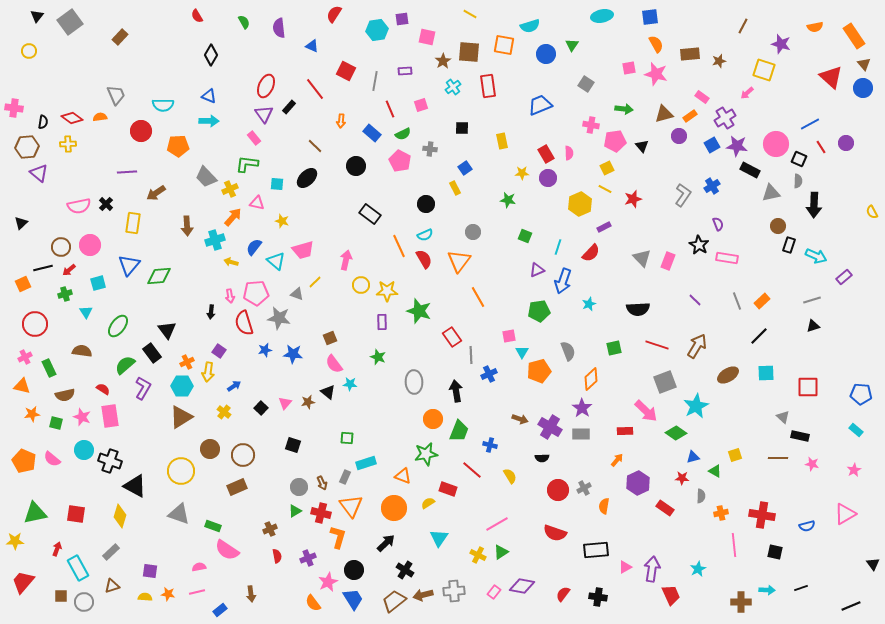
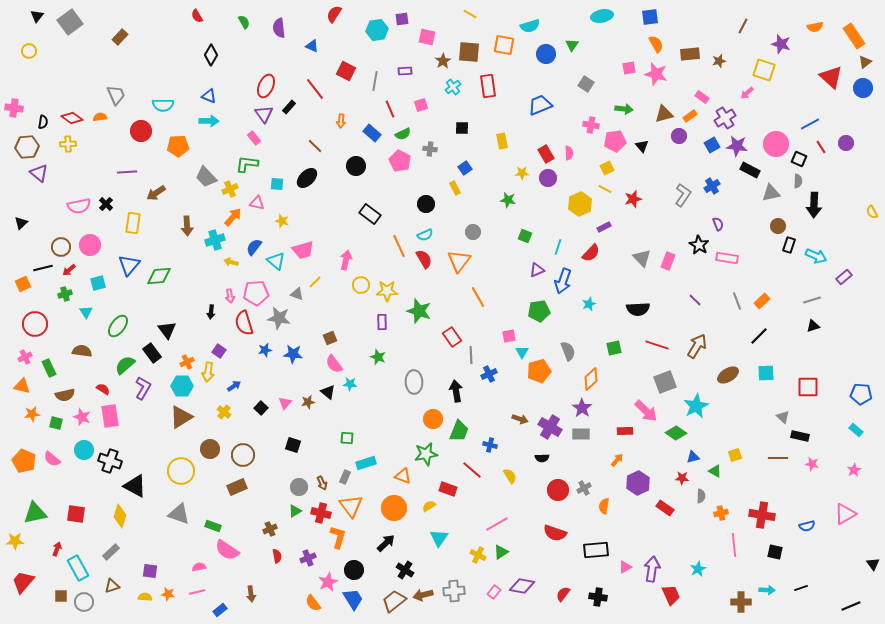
brown triangle at (864, 64): moved 1 px right, 2 px up; rotated 32 degrees clockwise
yellow semicircle at (428, 503): moved 1 px right, 3 px down
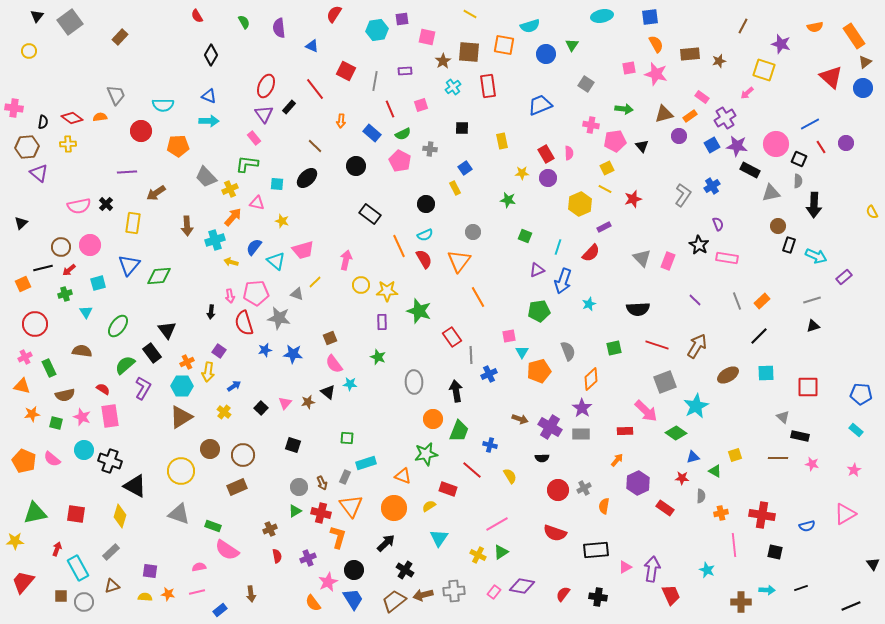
cyan star at (698, 569): moved 9 px right, 1 px down; rotated 21 degrees counterclockwise
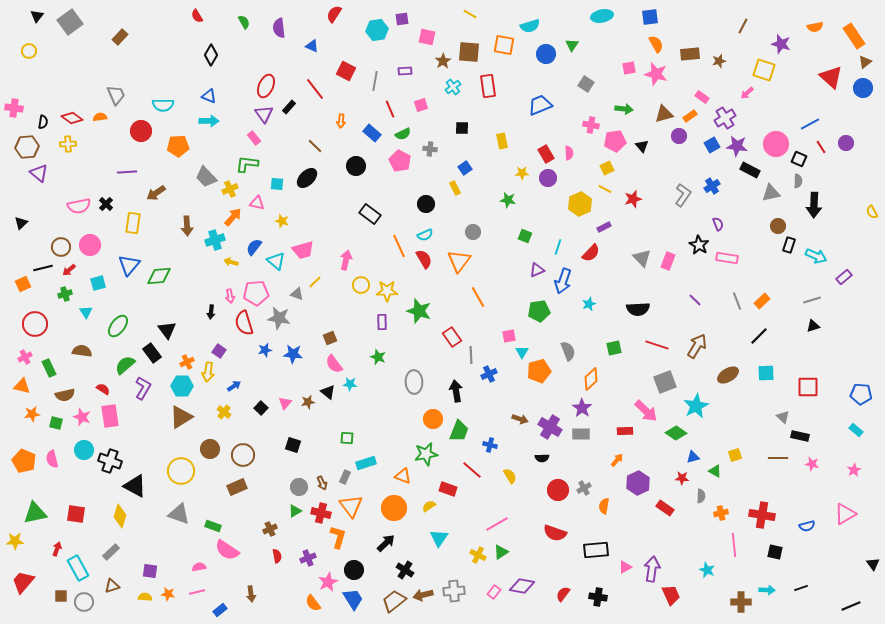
pink semicircle at (52, 459): rotated 36 degrees clockwise
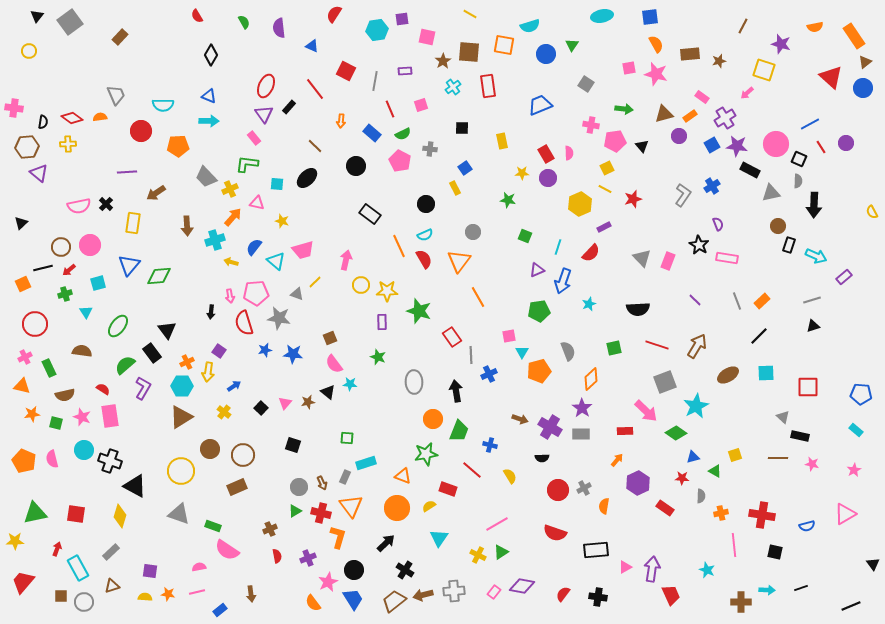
orange circle at (394, 508): moved 3 px right
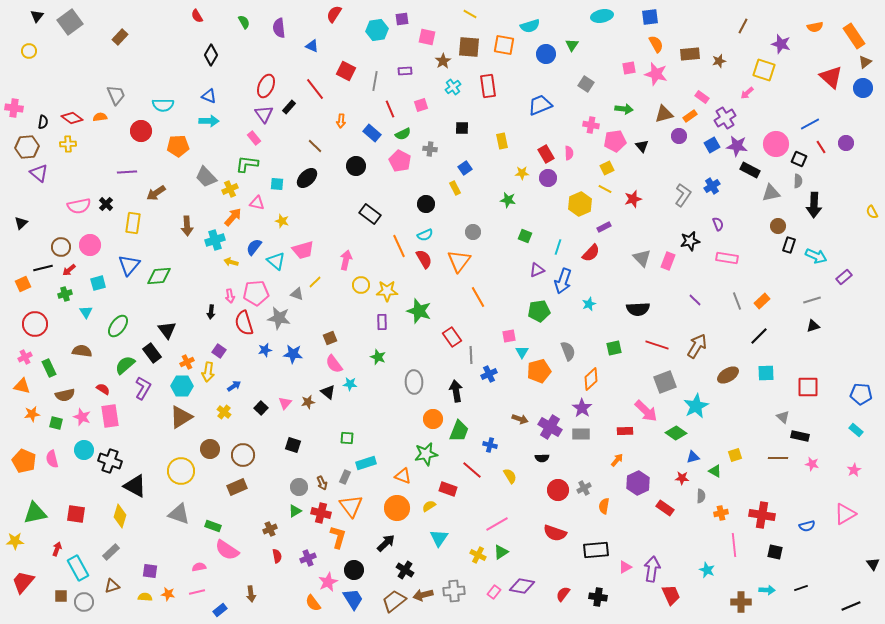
brown square at (469, 52): moved 5 px up
black star at (699, 245): moved 9 px left, 4 px up; rotated 30 degrees clockwise
